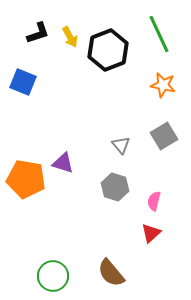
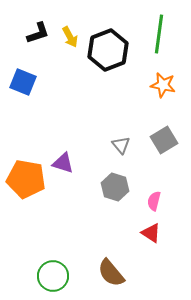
green line: rotated 33 degrees clockwise
gray square: moved 4 px down
red triangle: rotated 45 degrees counterclockwise
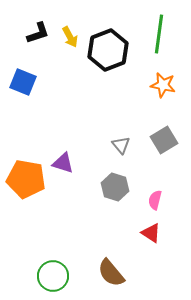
pink semicircle: moved 1 px right, 1 px up
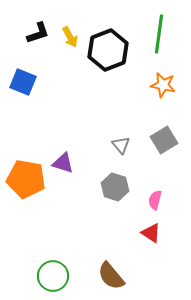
brown semicircle: moved 3 px down
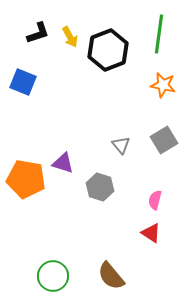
gray hexagon: moved 15 px left
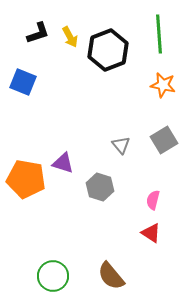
green line: rotated 12 degrees counterclockwise
pink semicircle: moved 2 px left
